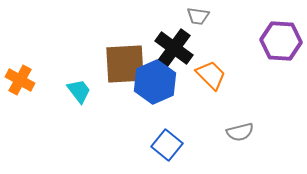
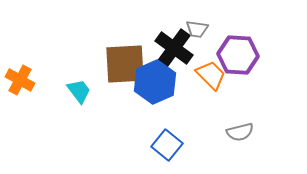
gray trapezoid: moved 1 px left, 13 px down
purple hexagon: moved 43 px left, 14 px down
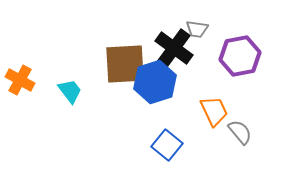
purple hexagon: moved 2 px right, 1 px down; rotated 15 degrees counterclockwise
orange trapezoid: moved 3 px right, 36 px down; rotated 20 degrees clockwise
blue hexagon: rotated 6 degrees clockwise
cyan trapezoid: moved 9 px left
gray semicircle: rotated 116 degrees counterclockwise
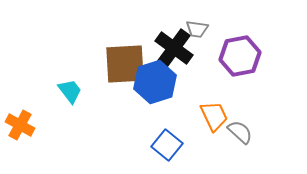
orange cross: moved 45 px down
orange trapezoid: moved 5 px down
gray semicircle: rotated 8 degrees counterclockwise
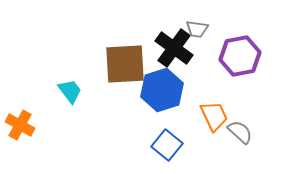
blue hexagon: moved 7 px right, 8 px down
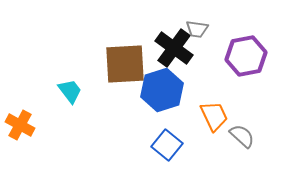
purple hexagon: moved 6 px right
gray semicircle: moved 2 px right, 4 px down
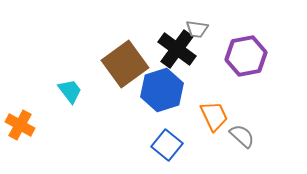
black cross: moved 3 px right, 1 px down
brown square: rotated 33 degrees counterclockwise
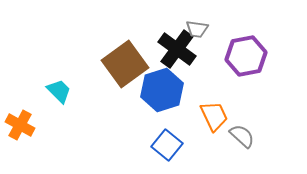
cyan trapezoid: moved 11 px left; rotated 8 degrees counterclockwise
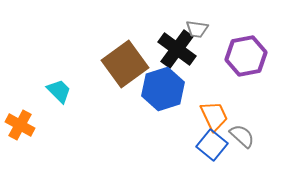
blue hexagon: moved 1 px right, 1 px up
blue square: moved 45 px right
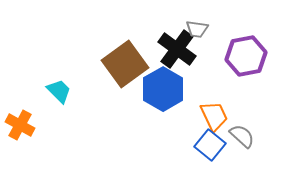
blue hexagon: rotated 12 degrees counterclockwise
blue square: moved 2 px left
